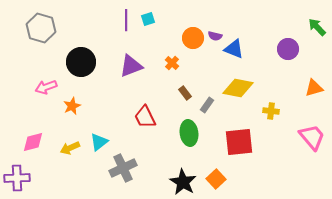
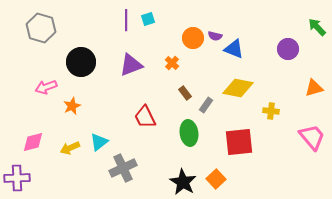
purple triangle: moved 1 px up
gray rectangle: moved 1 px left
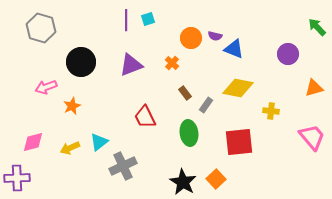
orange circle: moved 2 px left
purple circle: moved 5 px down
gray cross: moved 2 px up
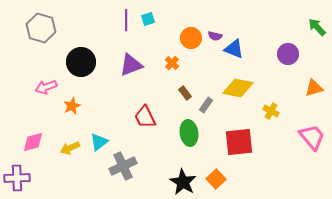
yellow cross: rotated 21 degrees clockwise
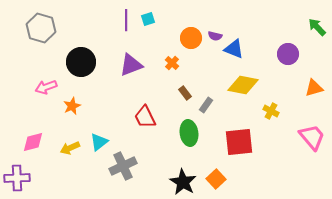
yellow diamond: moved 5 px right, 3 px up
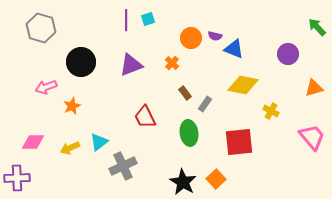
gray rectangle: moved 1 px left, 1 px up
pink diamond: rotated 15 degrees clockwise
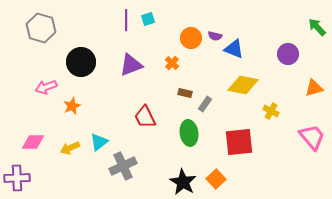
brown rectangle: rotated 40 degrees counterclockwise
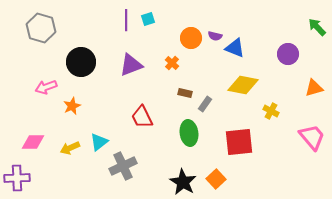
blue triangle: moved 1 px right, 1 px up
red trapezoid: moved 3 px left
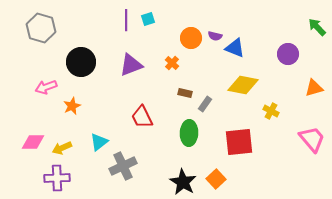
green ellipse: rotated 10 degrees clockwise
pink trapezoid: moved 2 px down
yellow arrow: moved 8 px left
purple cross: moved 40 px right
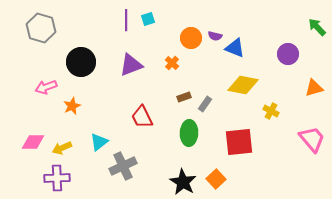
brown rectangle: moved 1 px left, 4 px down; rotated 32 degrees counterclockwise
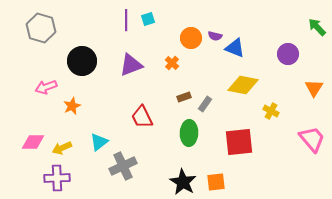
black circle: moved 1 px right, 1 px up
orange triangle: rotated 42 degrees counterclockwise
orange square: moved 3 px down; rotated 36 degrees clockwise
